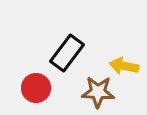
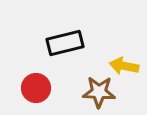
black rectangle: moved 2 px left, 10 px up; rotated 39 degrees clockwise
brown star: moved 1 px right
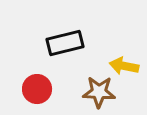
red circle: moved 1 px right, 1 px down
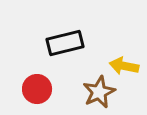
brown star: rotated 28 degrees counterclockwise
